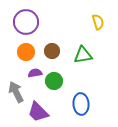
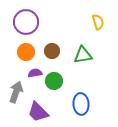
gray arrow: rotated 45 degrees clockwise
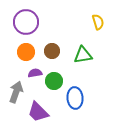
blue ellipse: moved 6 px left, 6 px up
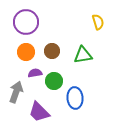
purple trapezoid: moved 1 px right
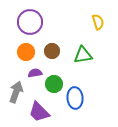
purple circle: moved 4 px right
green circle: moved 3 px down
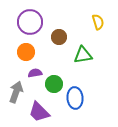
brown circle: moved 7 px right, 14 px up
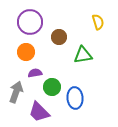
green circle: moved 2 px left, 3 px down
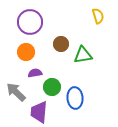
yellow semicircle: moved 6 px up
brown circle: moved 2 px right, 7 px down
gray arrow: rotated 65 degrees counterclockwise
purple trapezoid: rotated 50 degrees clockwise
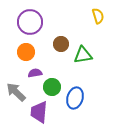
blue ellipse: rotated 20 degrees clockwise
